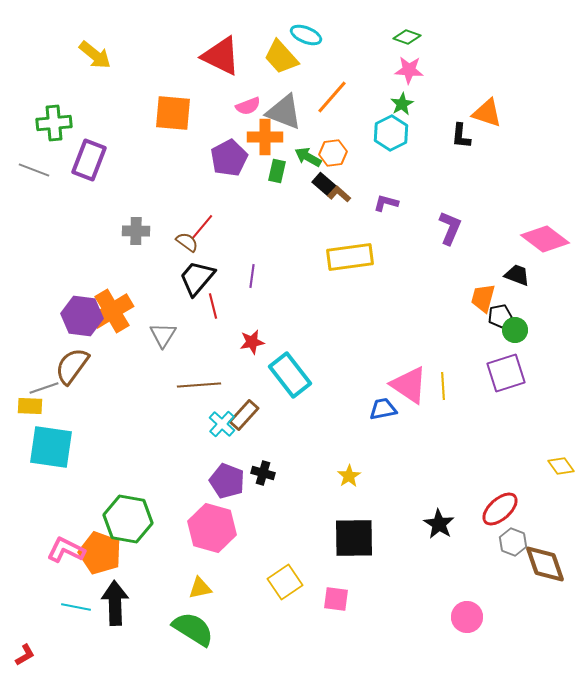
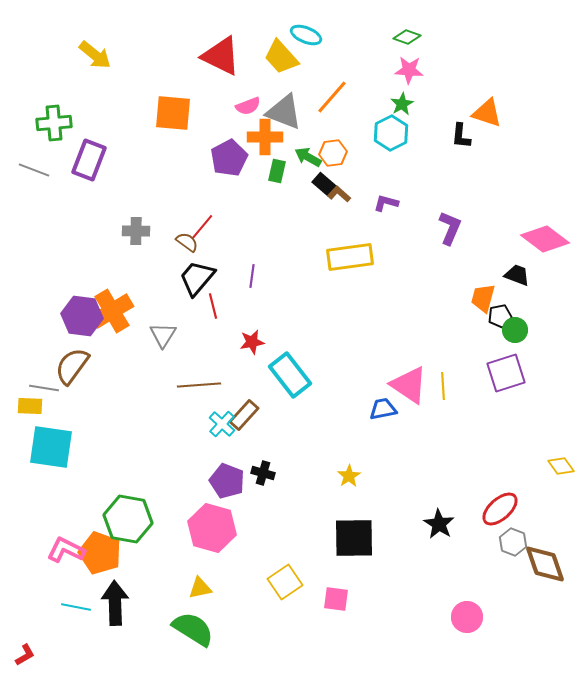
gray line at (44, 388): rotated 28 degrees clockwise
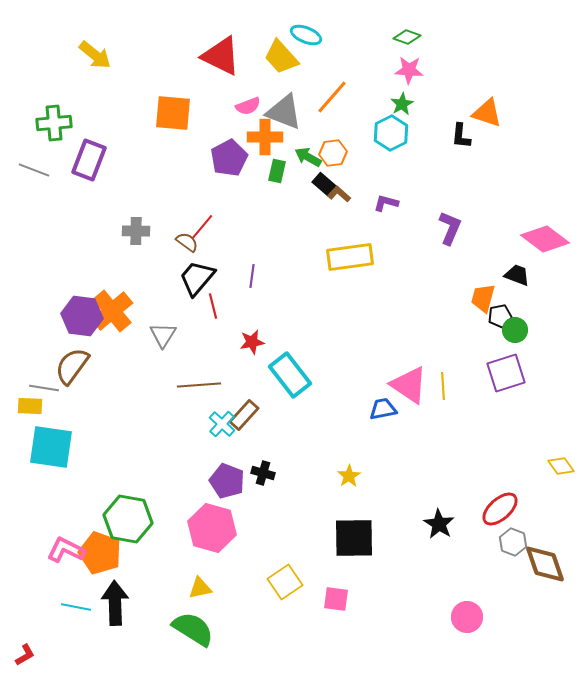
orange cross at (112, 311): rotated 9 degrees counterclockwise
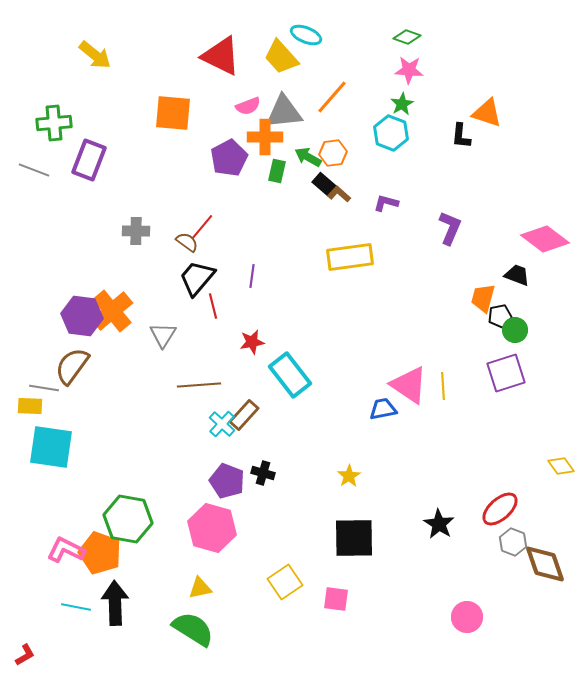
gray triangle at (284, 112): rotated 27 degrees counterclockwise
cyan hexagon at (391, 133): rotated 12 degrees counterclockwise
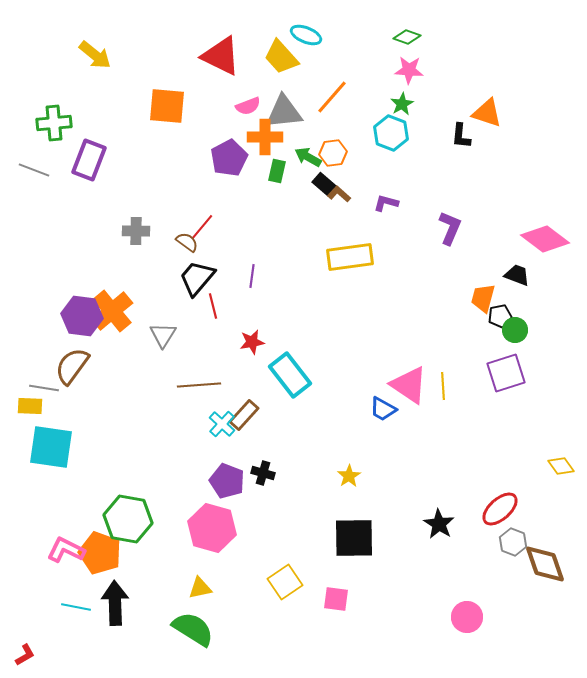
orange square at (173, 113): moved 6 px left, 7 px up
blue trapezoid at (383, 409): rotated 140 degrees counterclockwise
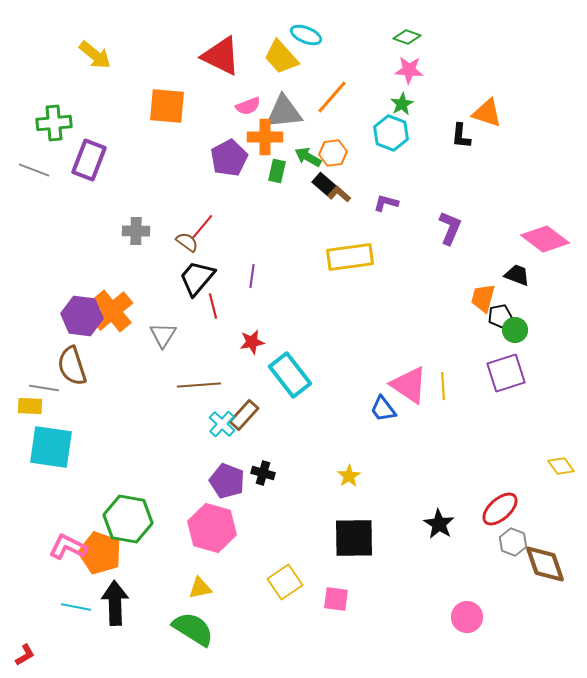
brown semicircle at (72, 366): rotated 54 degrees counterclockwise
blue trapezoid at (383, 409): rotated 24 degrees clockwise
pink L-shape at (66, 550): moved 2 px right, 3 px up
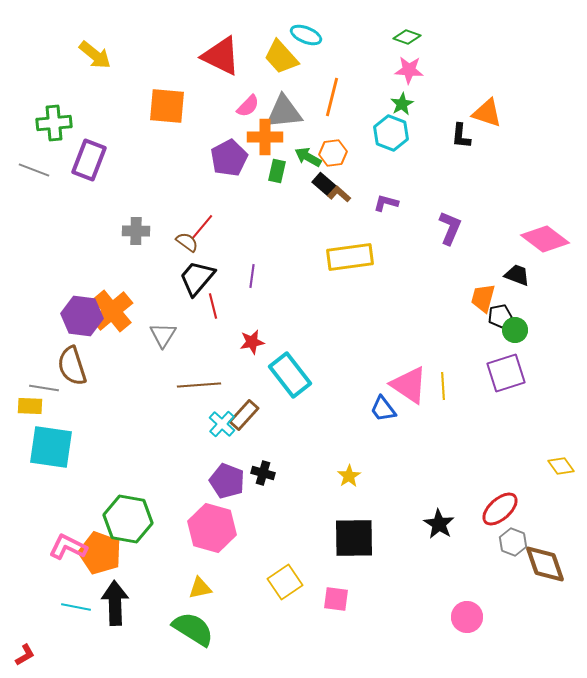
orange line at (332, 97): rotated 27 degrees counterclockwise
pink semicircle at (248, 106): rotated 25 degrees counterclockwise
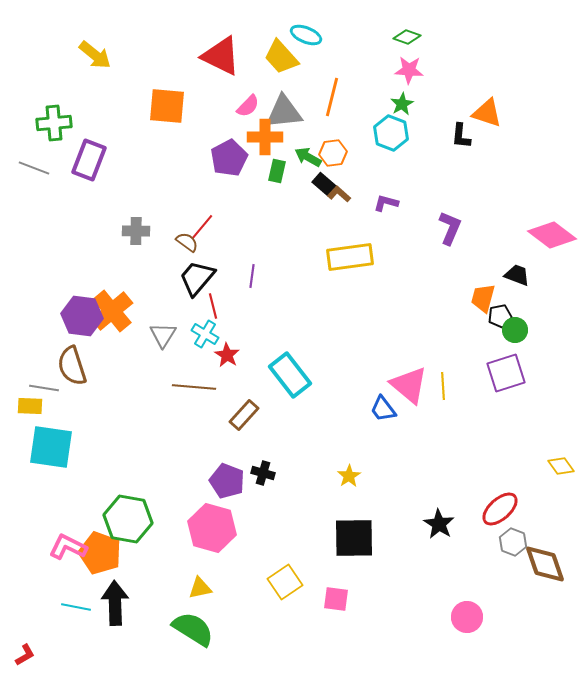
gray line at (34, 170): moved 2 px up
pink diamond at (545, 239): moved 7 px right, 4 px up
red star at (252, 342): moved 25 px left, 13 px down; rotated 30 degrees counterclockwise
brown line at (199, 385): moved 5 px left, 2 px down; rotated 9 degrees clockwise
pink triangle at (409, 385): rotated 6 degrees clockwise
cyan cross at (222, 424): moved 17 px left, 90 px up; rotated 12 degrees counterclockwise
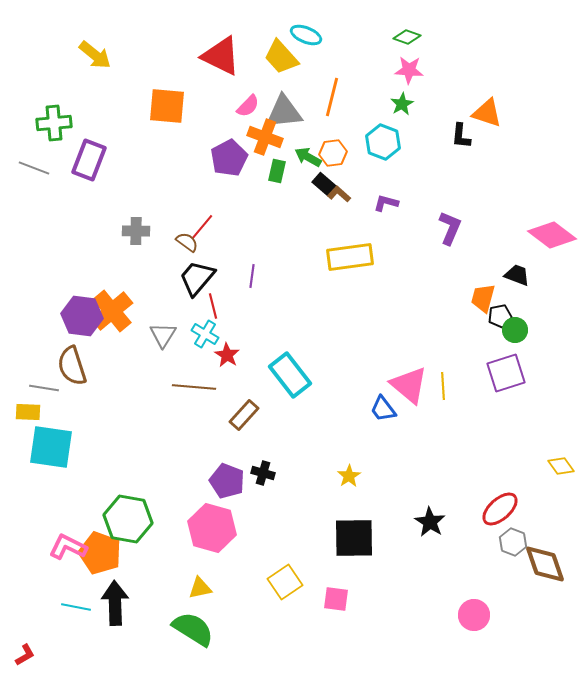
cyan hexagon at (391, 133): moved 8 px left, 9 px down
orange cross at (265, 137): rotated 20 degrees clockwise
yellow rectangle at (30, 406): moved 2 px left, 6 px down
black star at (439, 524): moved 9 px left, 2 px up
pink circle at (467, 617): moved 7 px right, 2 px up
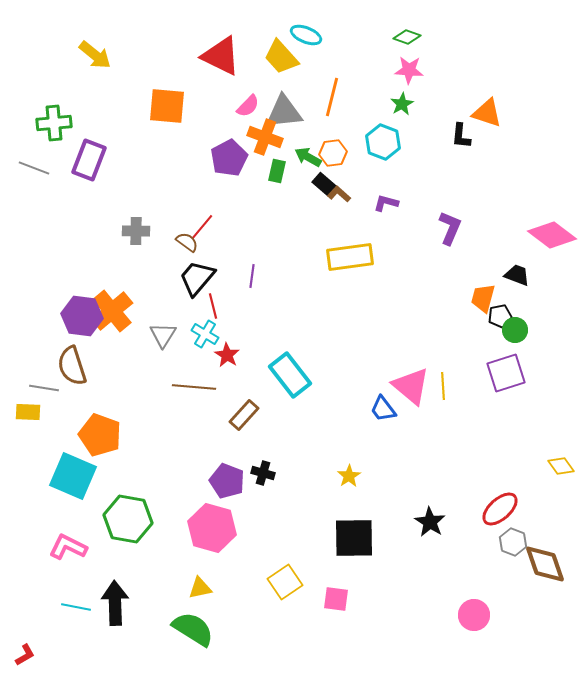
pink triangle at (409, 385): moved 2 px right, 1 px down
cyan square at (51, 447): moved 22 px right, 29 px down; rotated 15 degrees clockwise
orange pentagon at (100, 553): moved 118 px up
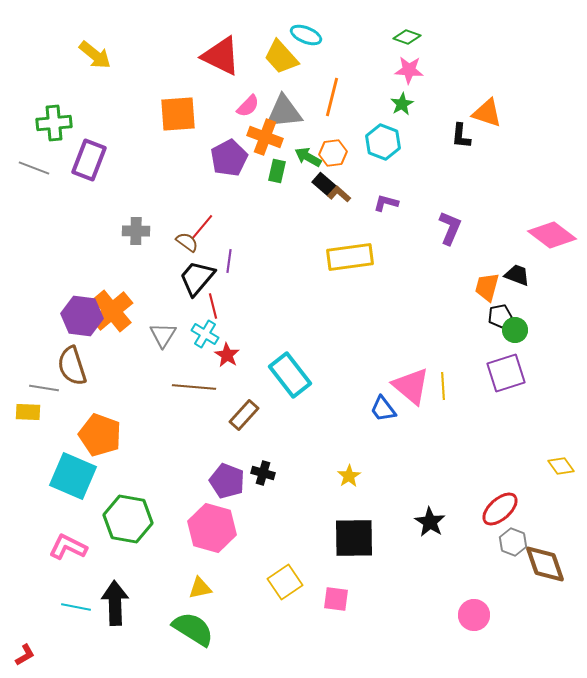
orange square at (167, 106): moved 11 px right, 8 px down; rotated 9 degrees counterclockwise
purple line at (252, 276): moved 23 px left, 15 px up
orange trapezoid at (483, 298): moved 4 px right, 11 px up
